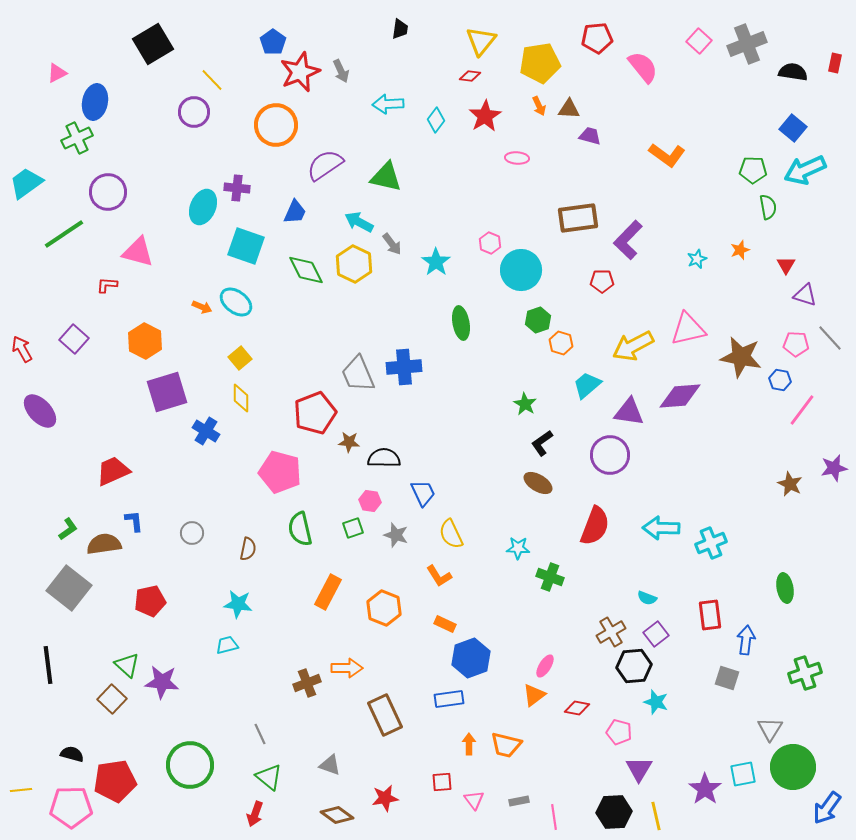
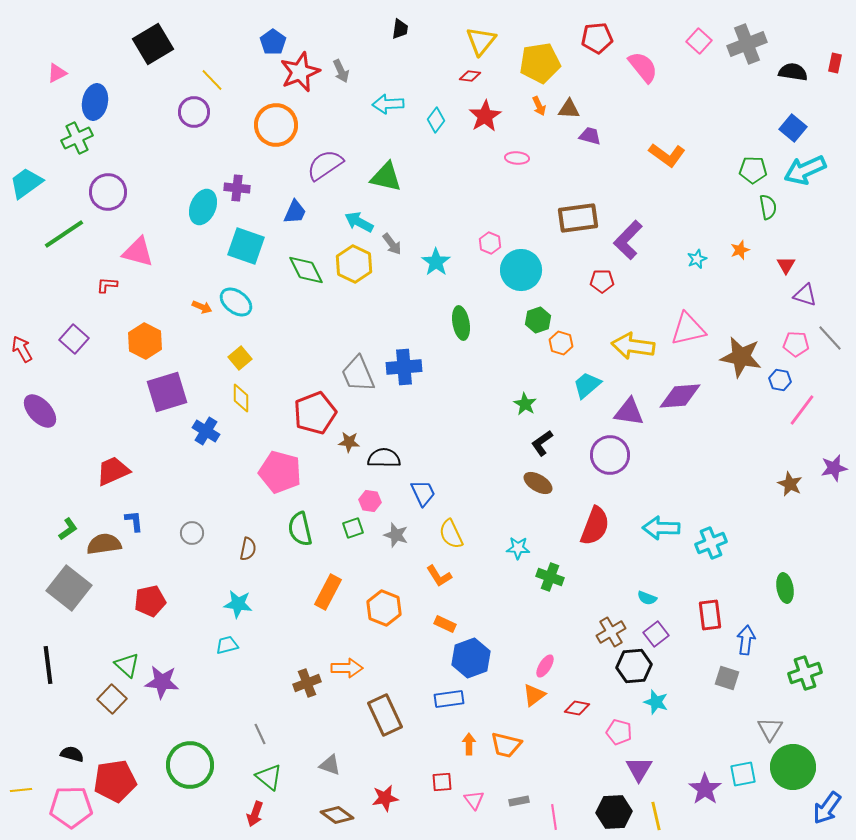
yellow arrow at (633, 346): rotated 36 degrees clockwise
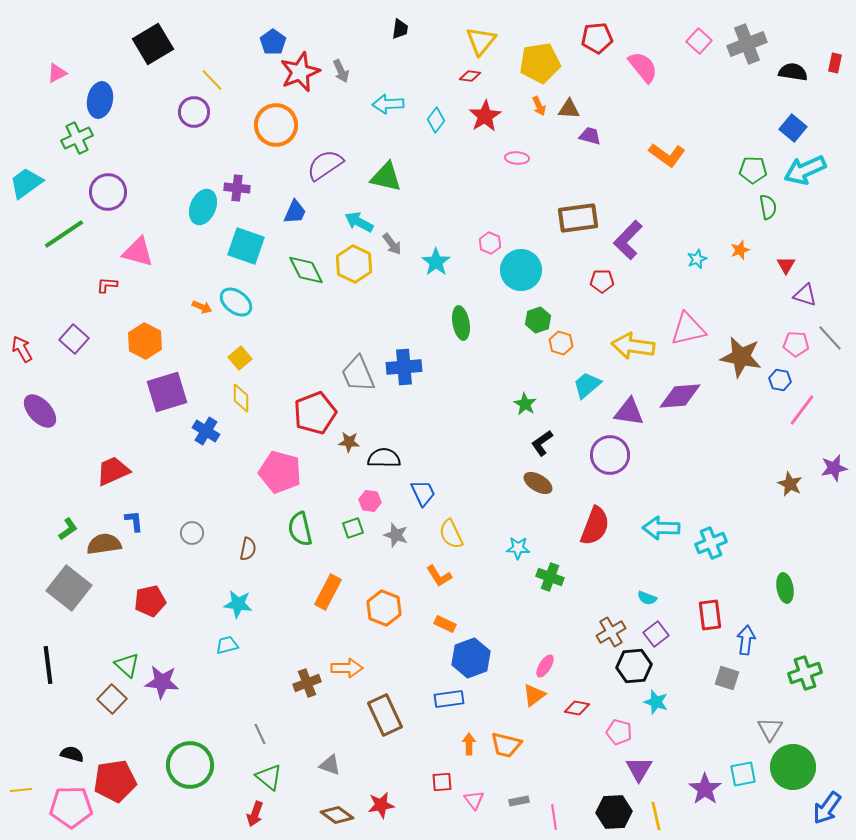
blue ellipse at (95, 102): moved 5 px right, 2 px up
red star at (385, 798): moved 4 px left, 7 px down
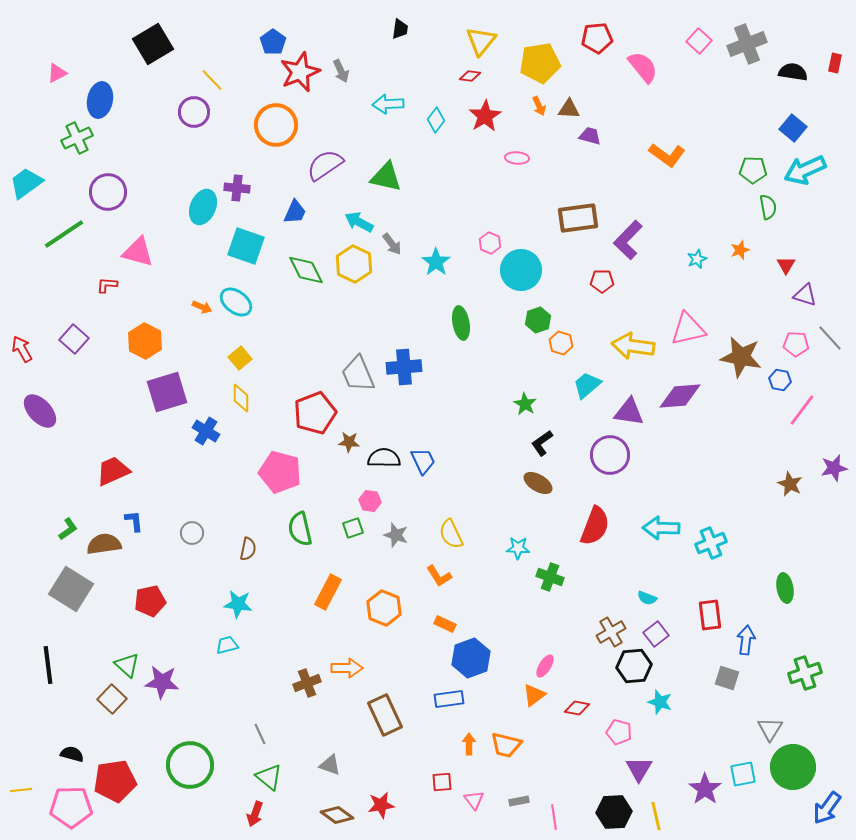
blue trapezoid at (423, 493): moved 32 px up
gray square at (69, 588): moved 2 px right, 1 px down; rotated 6 degrees counterclockwise
cyan star at (656, 702): moved 4 px right
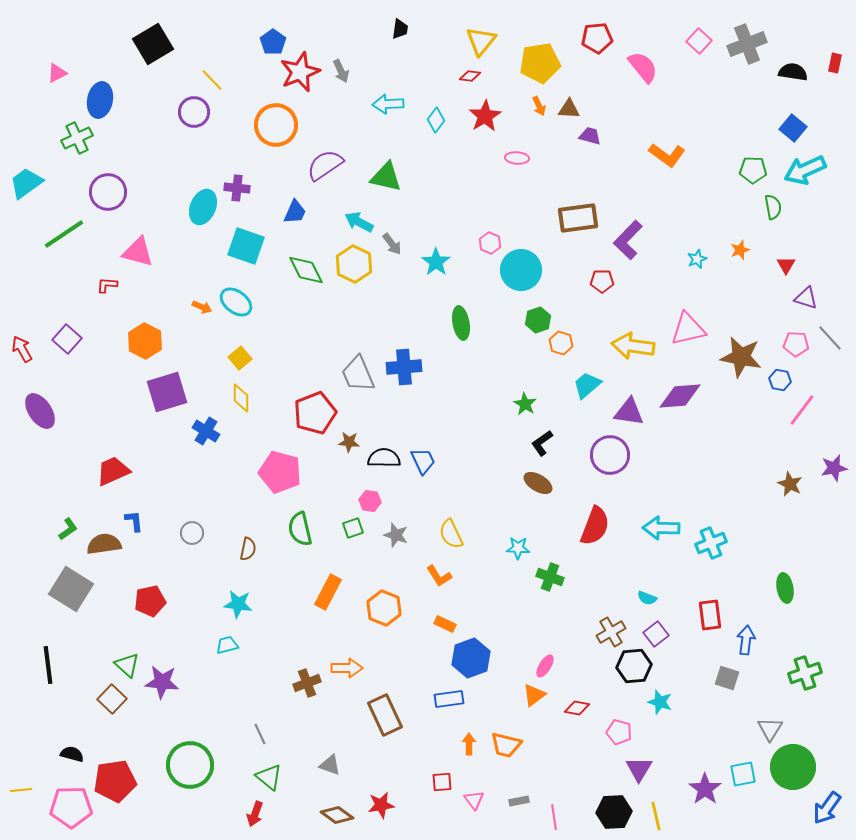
green semicircle at (768, 207): moved 5 px right
purple triangle at (805, 295): moved 1 px right, 3 px down
purple square at (74, 339): moved 7 px left
purple ellipse at (40, 411): rotated 9 degrees clockwise
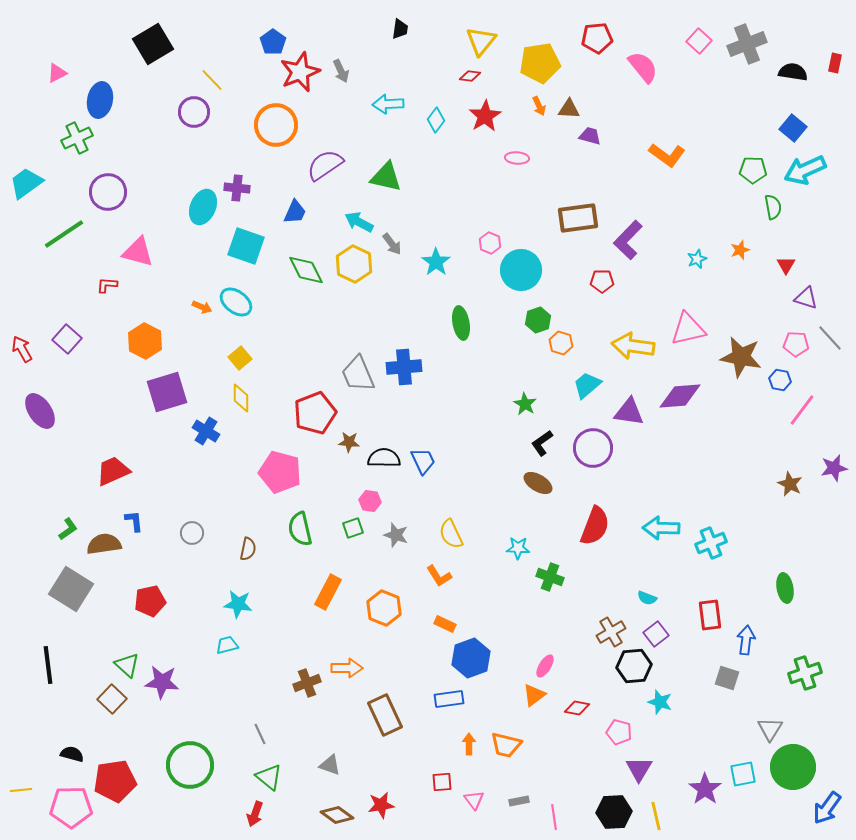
purple circle at (610, 455): moved 17 px left, 7 px up
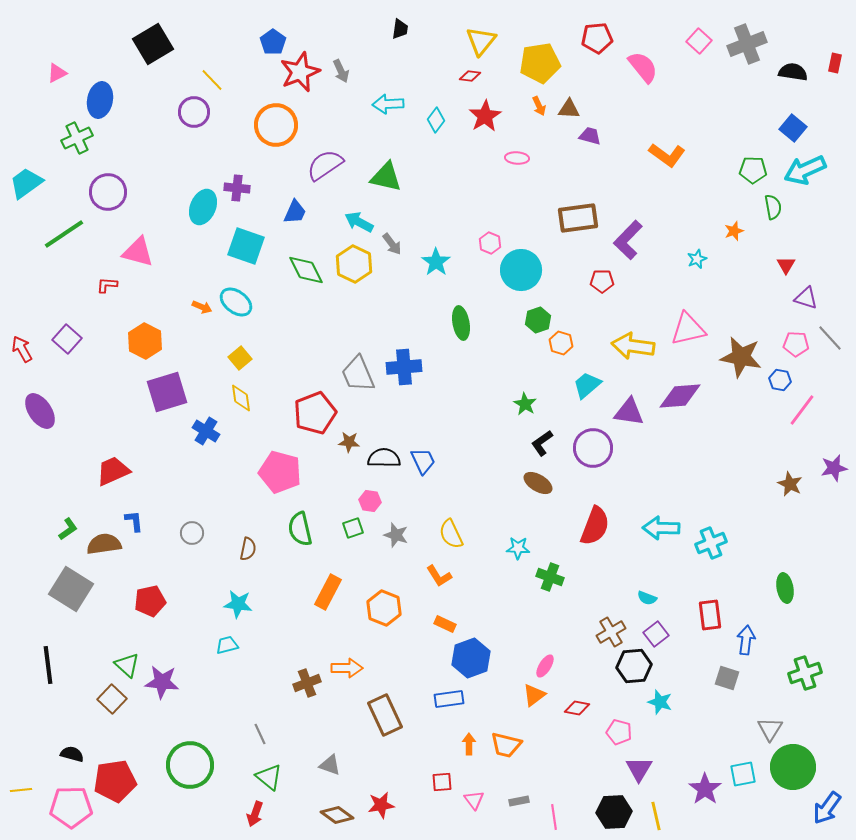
orange star at (740, 250): moved 6 px left, 19 px up
yellow diamond at (241, 398): rotated 8 degrees counterclockwise
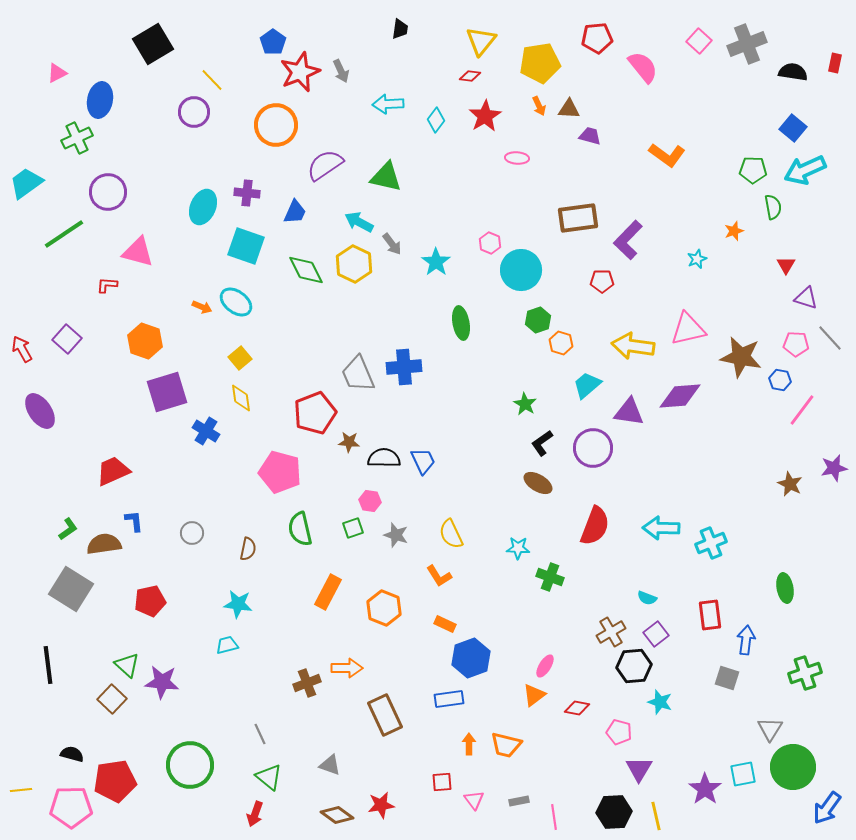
purple cross at (237, 188): moved 10 px right, 5 px down
orange hexagon at (145, 341): rotated 8 degrees counterclockwise
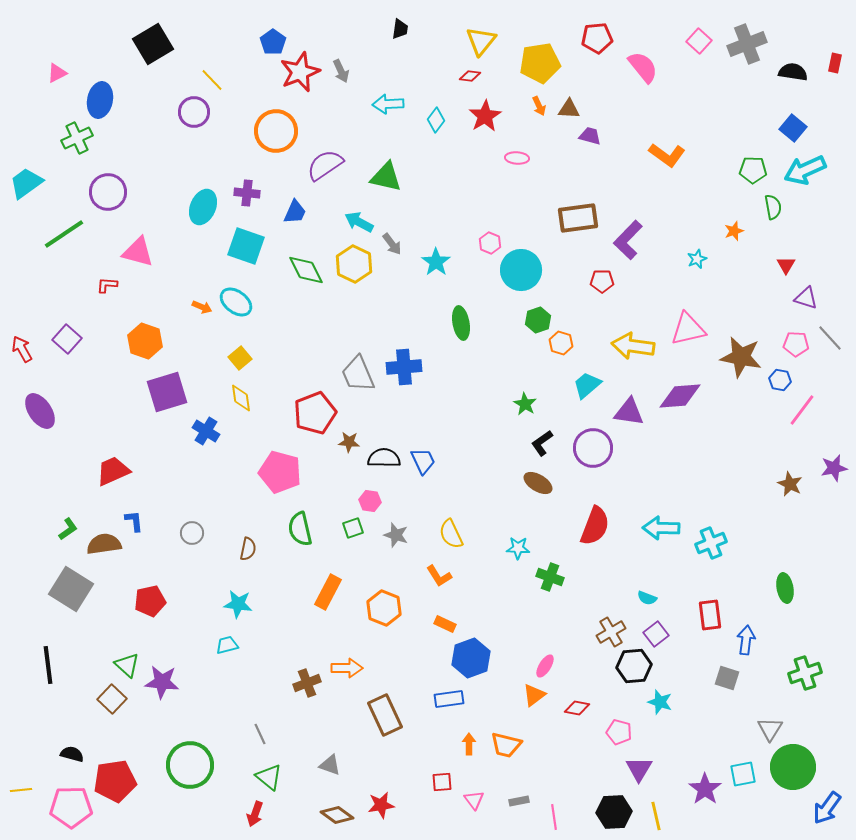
orange circle at (276, 125): moved 6 px down
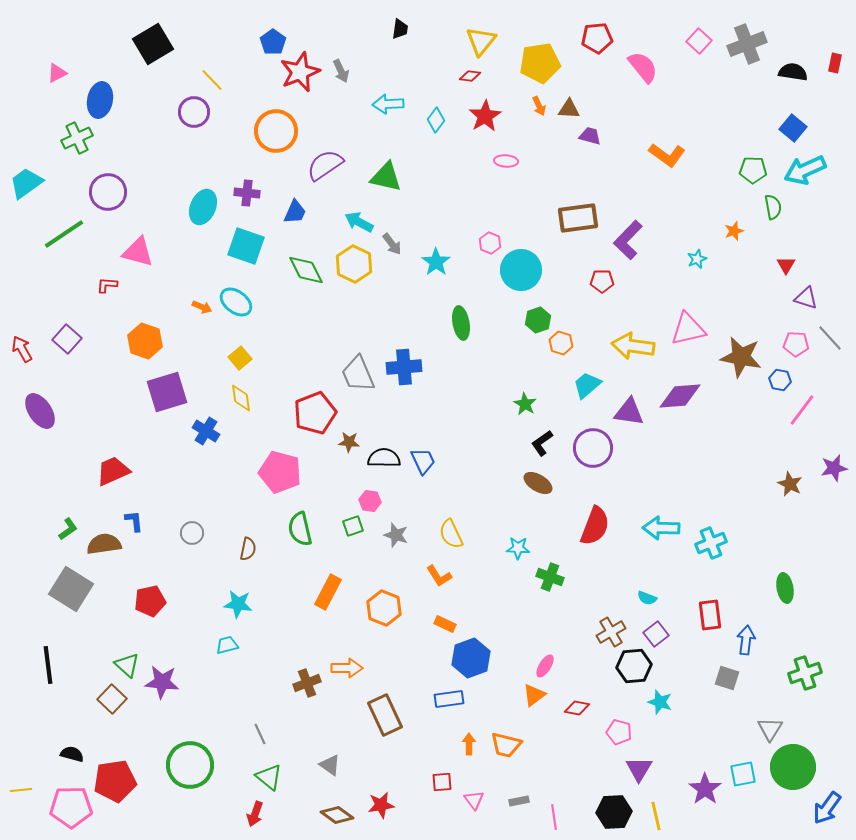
pink ellipse at (517, 158): moved 11 px left, 3 px down
green square at (353, 528): moved 2 px up
gray triangle at (330, 765): rotated 15 degrees clockwise
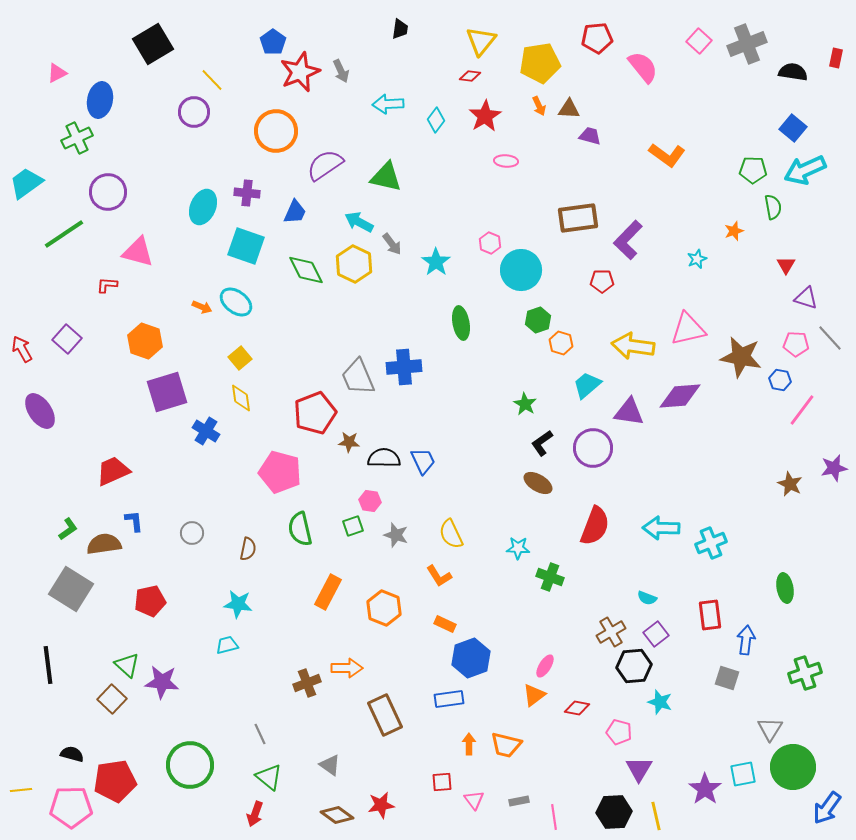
red rectangle at (835, 63): moved 1 px right, 5 px up
gray trapezoid at (358, 374): moved 3 px down
